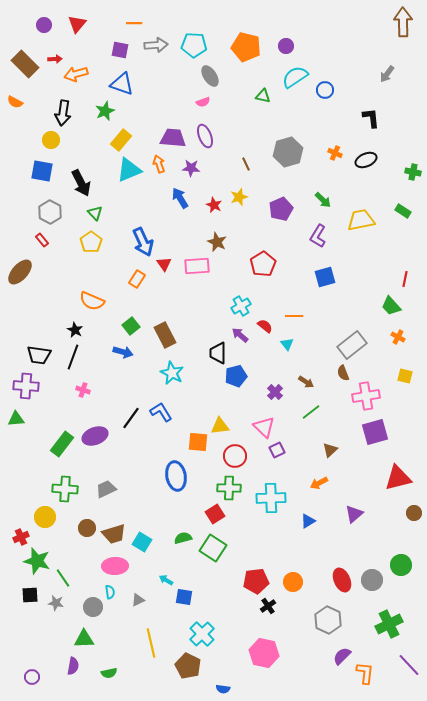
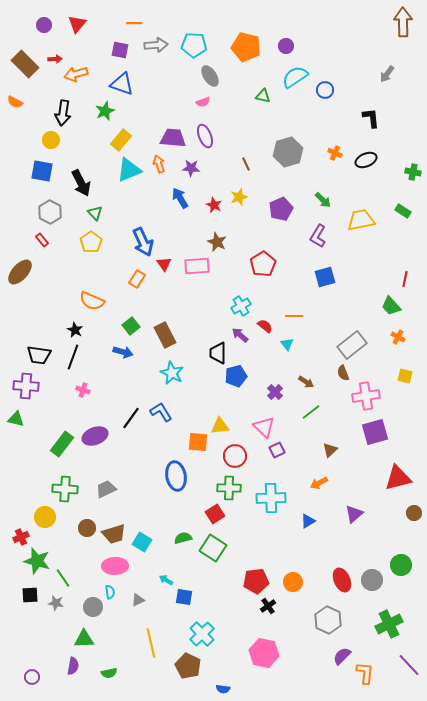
green triangle at (16, 419): rotated 18 degrees clockwise
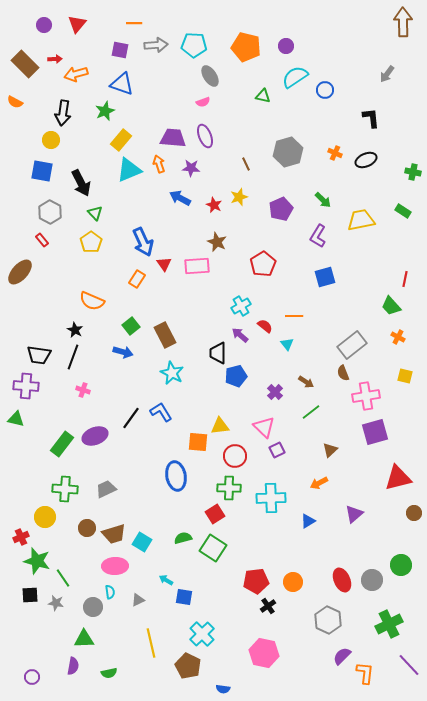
blue arrow at (180, 198): rotated 30 degrees counterclockwise
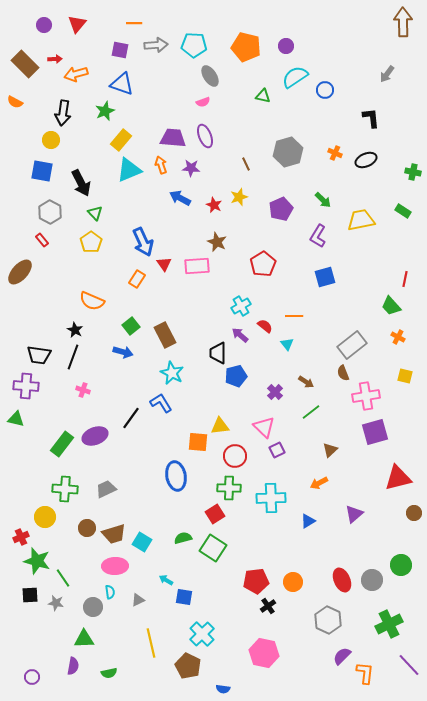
orange arrow at (159, 164): moved 2 px right, 1 px down
blue L-shape at (161, 412): moved 9 px up
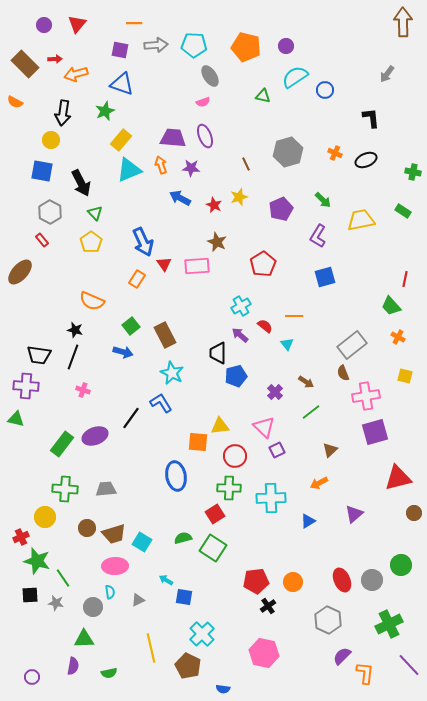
black star at (75, 330): rotated 14 degrees counterclockwise
gray trapezoid at (106, 489): rotated 20 degrees clockwise
yellow line at (151, 643): moved 5 px down
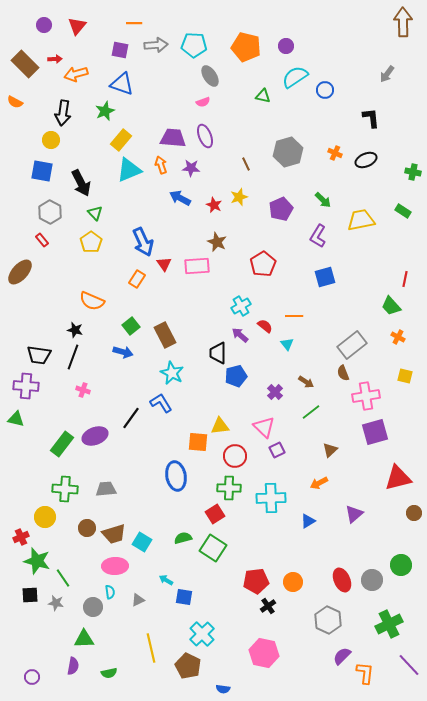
red triangle at (77, 24): moved 2 px down
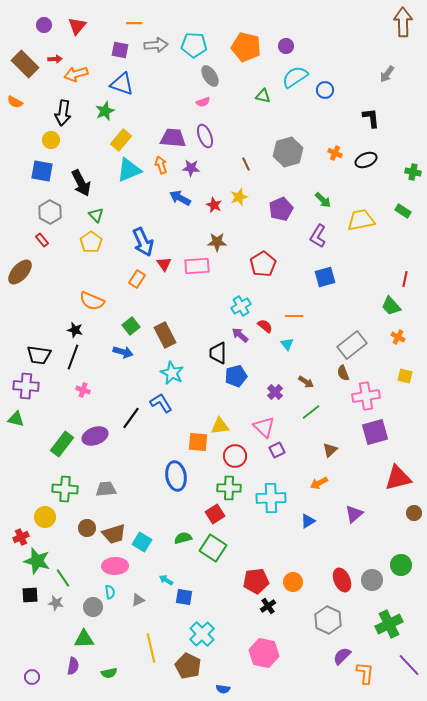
green triangle at (95, 213): moved 1 px right, 2 px down
brown star at (217, 242): rotated 24 degrees counterclockwise
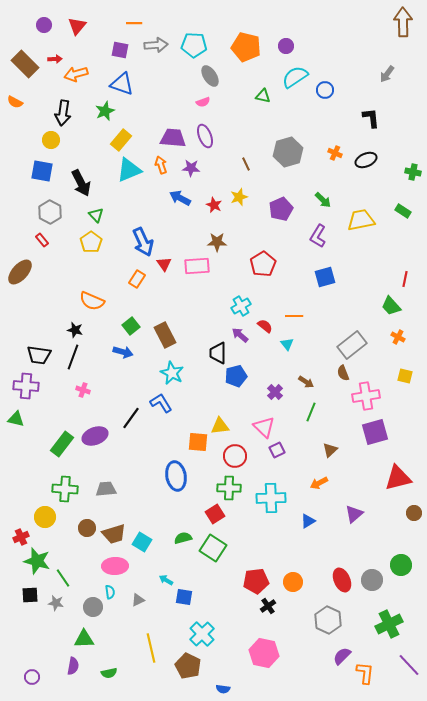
green line at (311, 412): rotated 30 degrees counterclockwise
